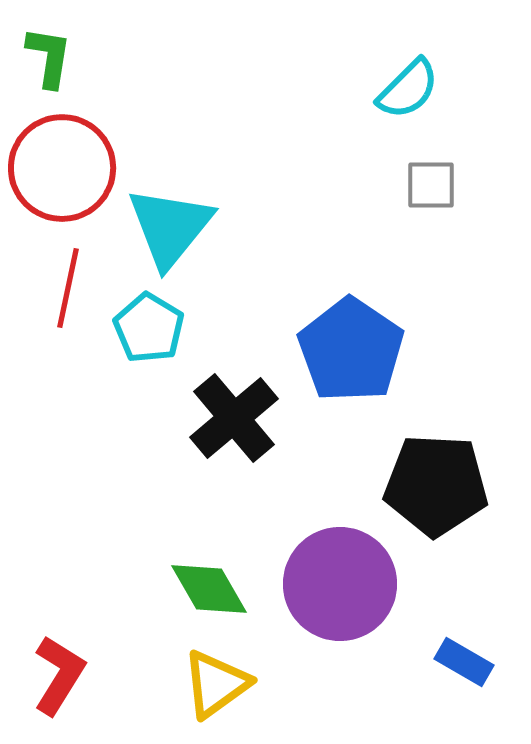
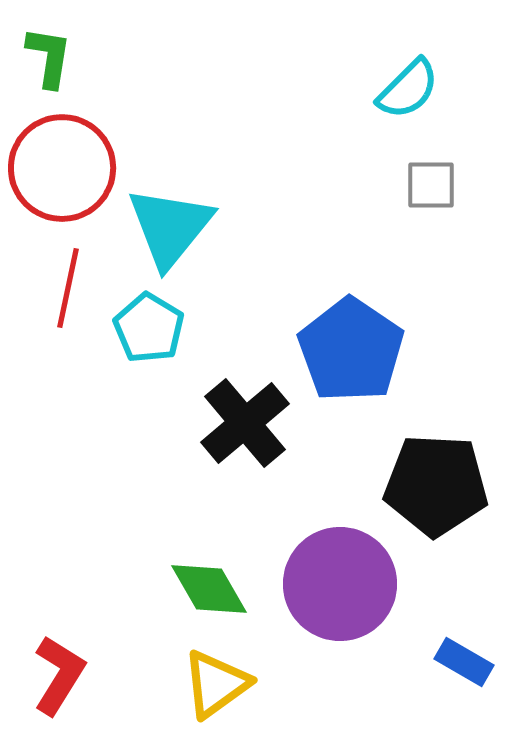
black cross: moved 11 px right, 5 px down
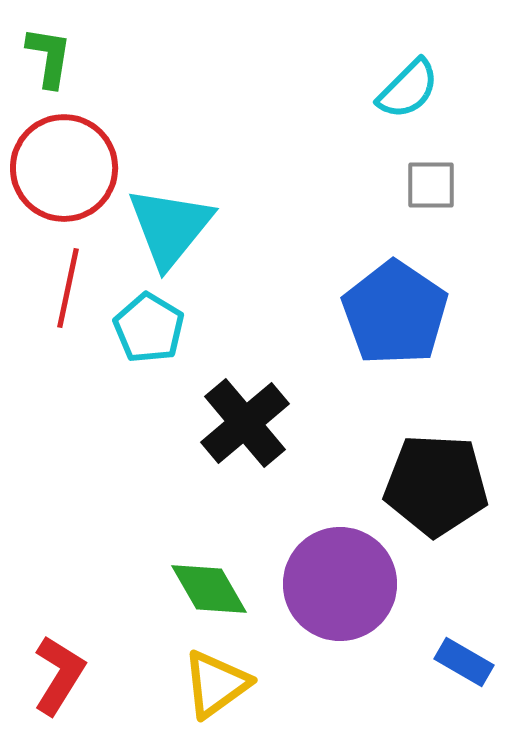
red circle: moved 2 px right
blue pentagon: moved 44 px right, 37 px up
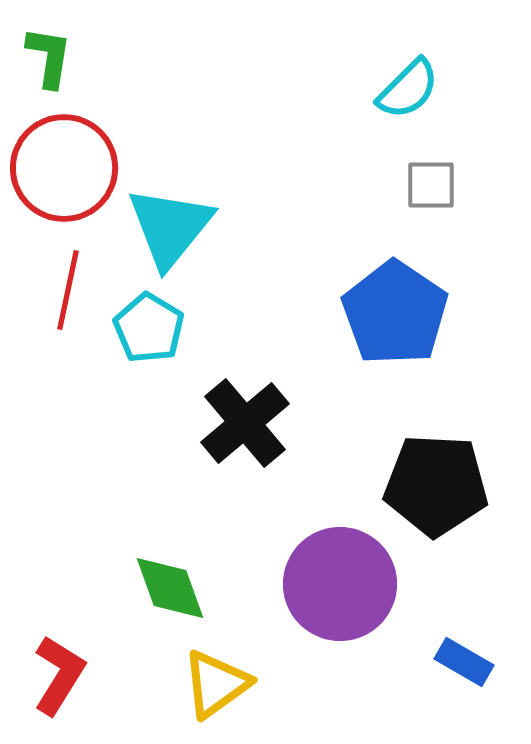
red line: moved 2 px down
green diamond: moved 39 px left, 1 px up; rotated 10 degrees clockwise
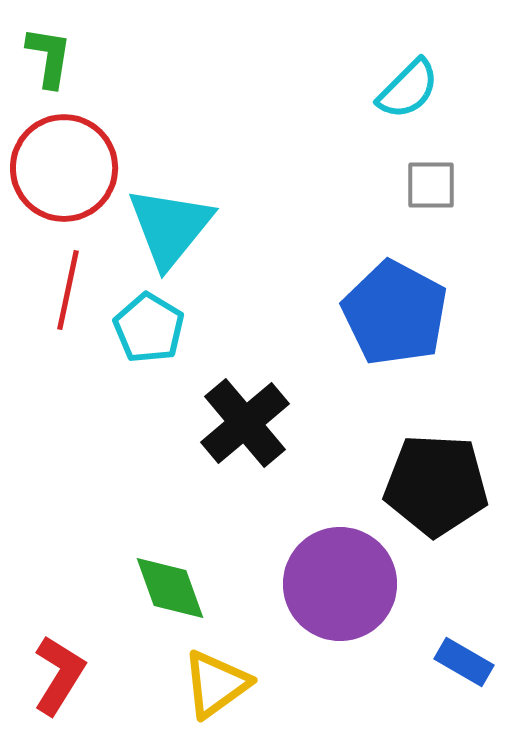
blue pentagon: rotated 6 degrees counterclockwise
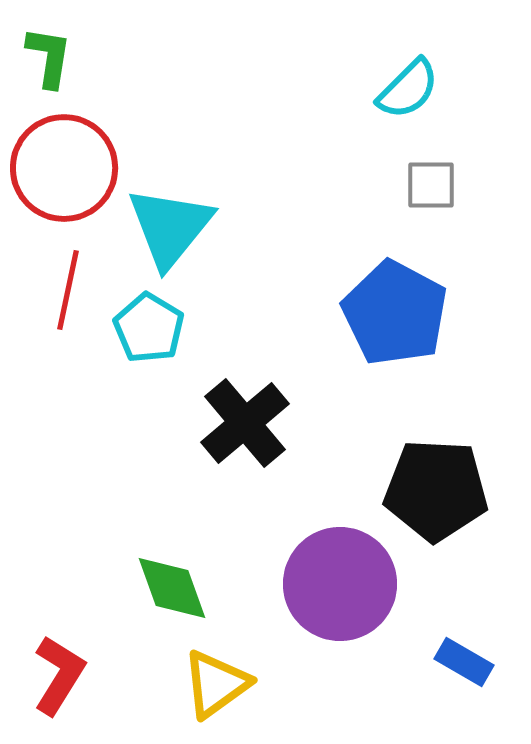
black pentagon: moved 5 px down
green diamond: moved 2 px right
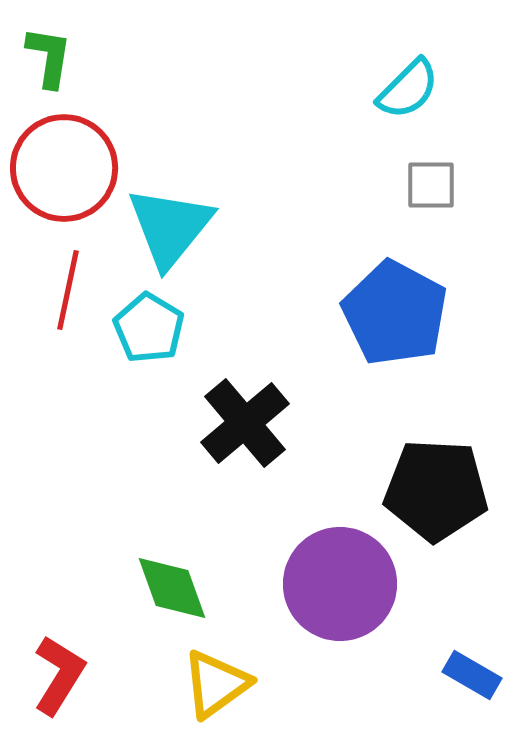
blue rectangle: moved 8 px right, 13 px down
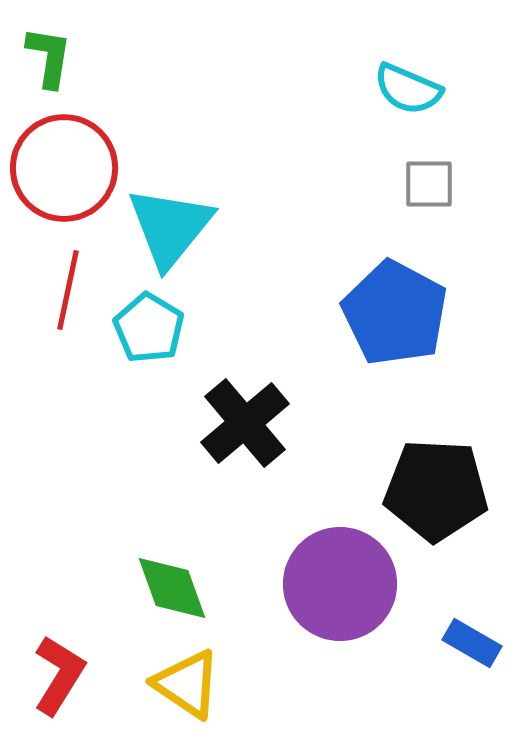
cyan semicircle: rotated 68 degrees clockwise
gray square: moved 2 px left, 1 px up
blue rectangle: moved 32 px up
yellow triangle: moved 29 px left; rotated 50 degrees counterclockwise
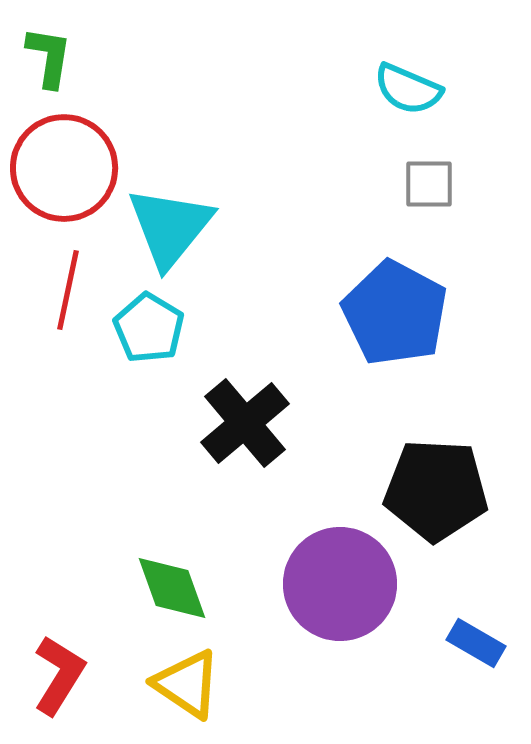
blue rectangle: moved 4 px right
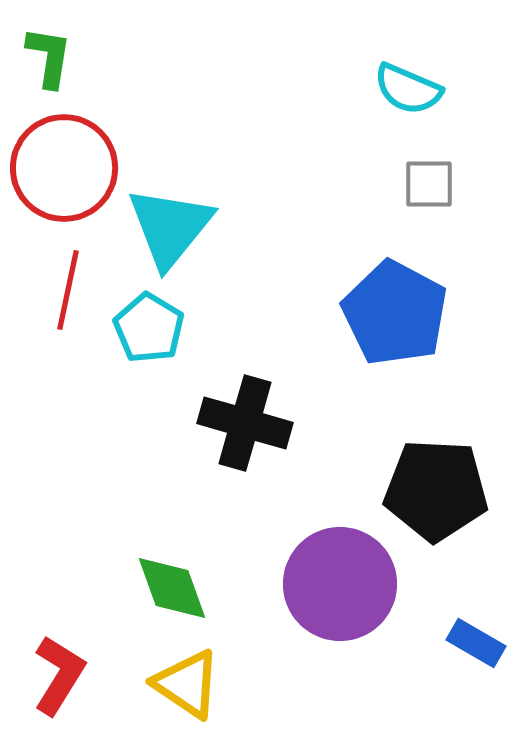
black cross: rotated 34 degrees counterclockwise
